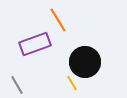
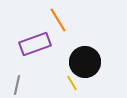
gray line: rotated 42 degrees clockwise
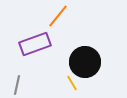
orange line: moved 4 px up; rotated 70 degrees clockwise
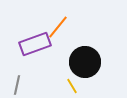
orange line: moved 11 px down
yellow line: moved 3 px down
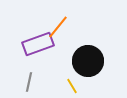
purple rectangle: moved 3 px right
black circle: moved 3 px right, 1 px up
gray line: moved 12 px right, 3 px up
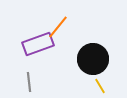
black circle: moved 5 px right, 2 px up
gray line: rotated 18 degrees counterclockwise
yellow line: moved 28 px right
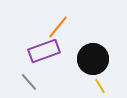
purple rectangle: moved 6 px right, 7 px down
gray line: rotated 36 degrees counterclockwise
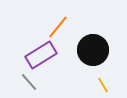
purple rectangle: moved 3 px left, 4 px down; rotated 12 degrees counterclockwise
black circle: moved 9 px up
yellow line: moved 3 px right, 1 px up
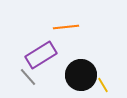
orange line: moved 8 px right; rotated 45 degrees clockwise
black circle: moved 12 px left, 25 px down
gray line: moved 1 px left, 5 px up
